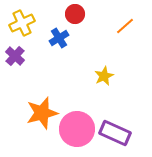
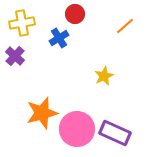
yellow cross: rotated 15 degrees clockwise
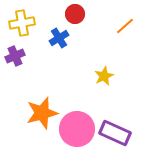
purple cross: rotated 24 degrees clockwise
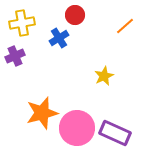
red circle: moved 1 px down
pink circle: moved 1 px up
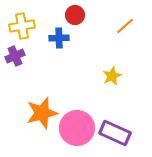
yellow cross: moved 3 px down
blue cross: rotated 30 degrees clockwise
yellow star: moved 8 px right
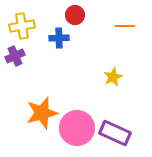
orange line: rotated 42 degrees clockwise
yellow star: moved 1 px right, 1 px down
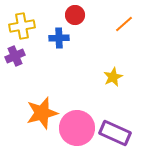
orange line: moved 1 px left, 2 px up; rotated 42 degrees counterclockwise
